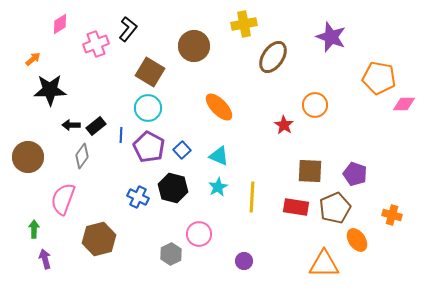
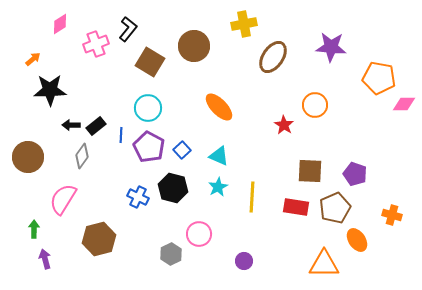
purple star at (331, 37): moved 10 px down; rotated 16 degrees counterclockwise
brown square at (150, 72): moved 10 px up
pink semicircle at (63, 199): rotated 12 degrees clockwise
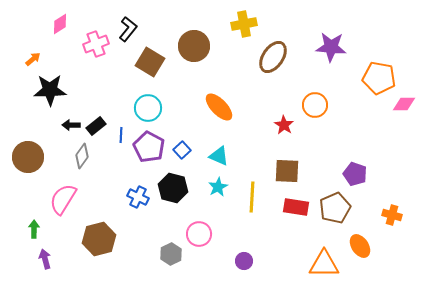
brown square at (310, 171): moved 23 px left
orange ellipse at (357, 240): moved 3 px right, 6 px down
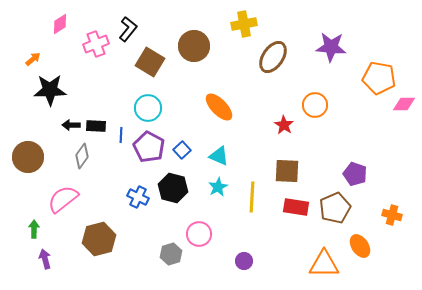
black rectangle at (96, 126): rotated 42 degrees clockwise
pink semicircle at (63, 199): rotated 20 degrees clockwise
gray hexagon at (171, 254): rotated 10 degrees clockwise
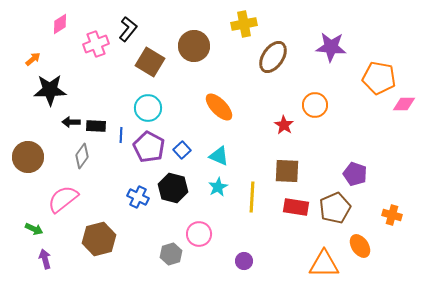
black arrow at (71, 125): moved 3 px up
green arrow at (34, 229): rotated 114 degrees clockwise
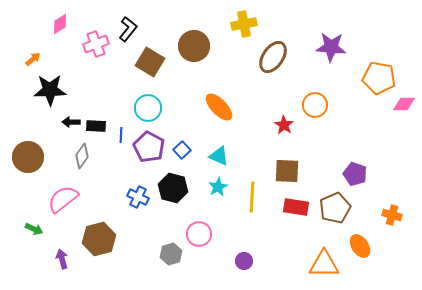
purple arrow at (45, 259): moved 17 px right
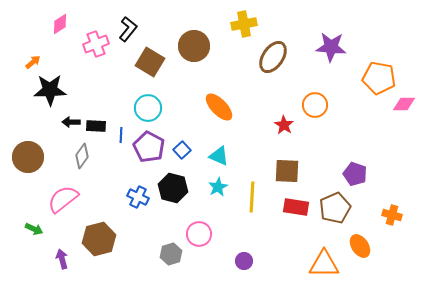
orange arrow at (33, 59): moved 3 px down
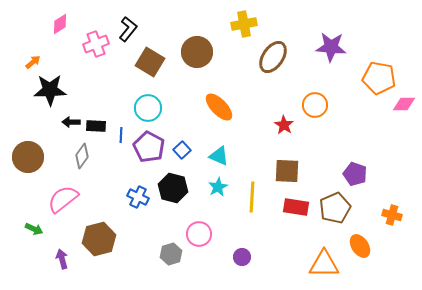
brown circle at (194, 46): moved 3 px right, 6 px down
purple circle at (244, 261): moved 2 px left, 4 px up
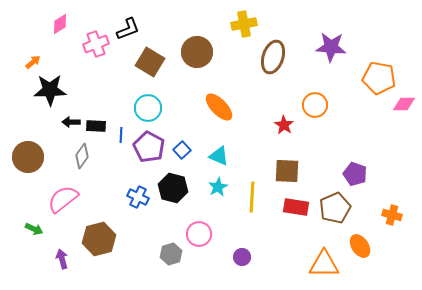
black L-shape at (128, 29): rotated 30 degrees clockwise
brown ellipse at (273, 57): rotated 16 degrees counterclockwise
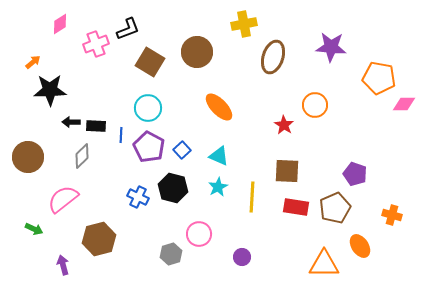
gray diamond at (82, 156): rotated 10 degrees clockwise
purple arrow at (62, 259): moved 1 px right, 6 px down
